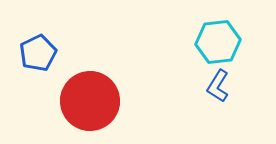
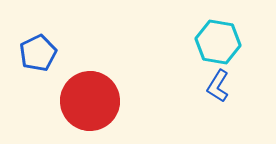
cyan hexagon: rotated 15 degrees clockwise
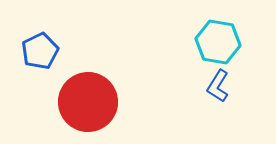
blue pentagon: moved 2 px right, 2 px up
red circle: moved 2 px left, 1 px down
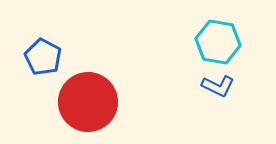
blue pentagon: moved 3 px right, 6 px down; rotated 18 degrees counterclockwise
blue L-shape: rotated 96 degrees counterclockwise
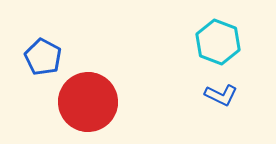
cyan hexagon: rotated 12 degrees clockwise
blue L-shape: moved 3 px right, 9 px down
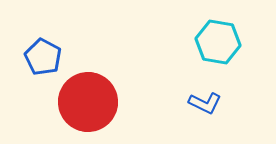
cyan hexagon: rotated 12 degrees counterclockwise
blue L-shape: moved 16 px left, 8 px down
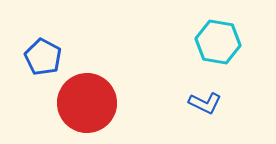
red circle: moved 1 px left, 1 px down
